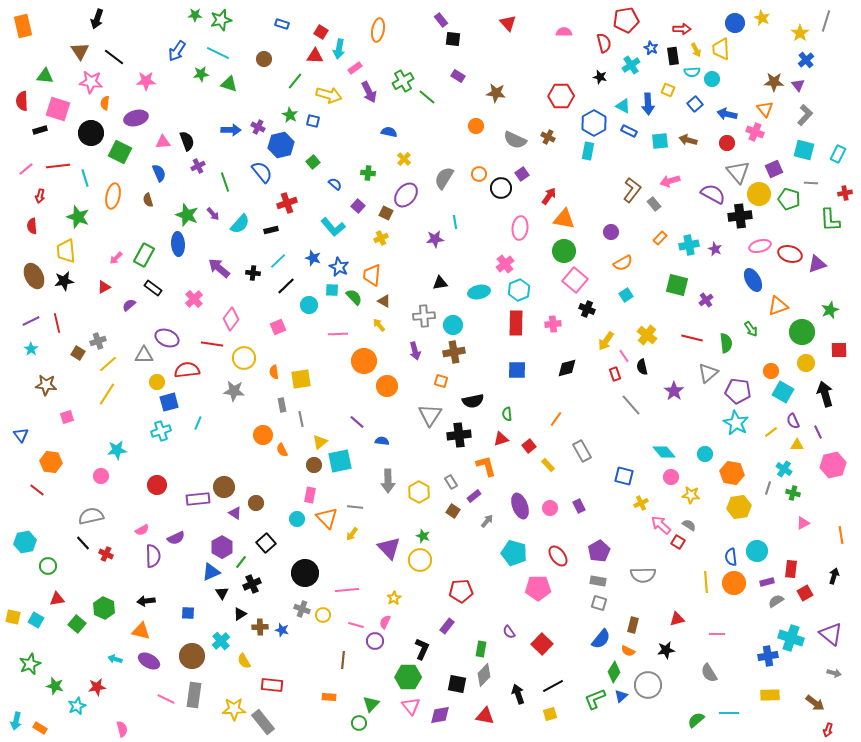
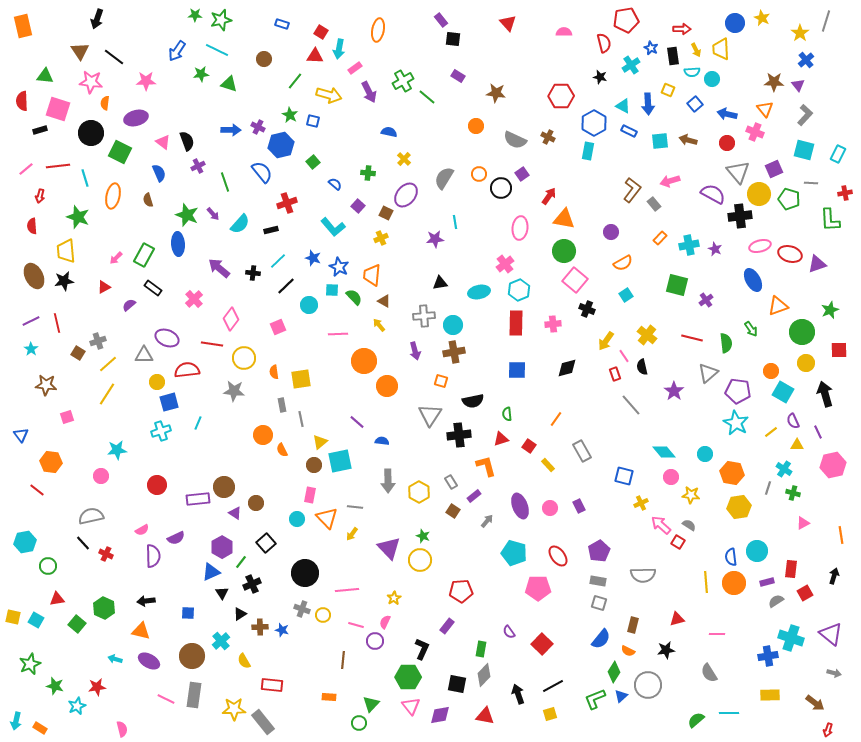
cyan line at (218, 53): moved 1 px left, 3 px up
pink triangle at (163, 142): rotated 42 degrees clockwise
red square at (529, 446): rotated 16 degrees counterclockwise
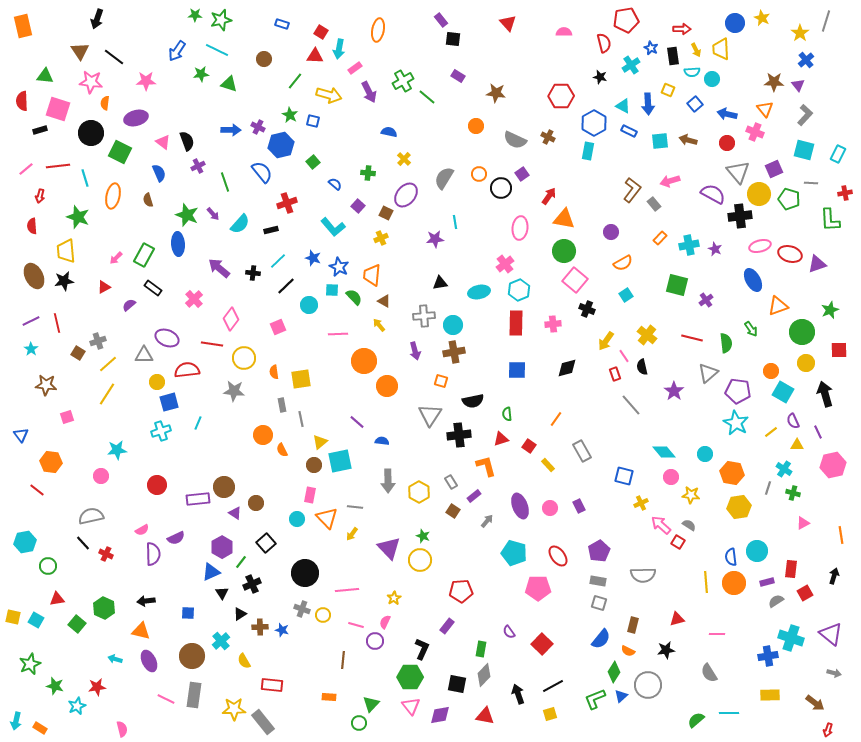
purple semicircle at (153, 556): moved 2 px up
purple ellipse at (149, 661): rotated 35 degrees clockwise
green hexagon at (408, 677): moved 2 px right
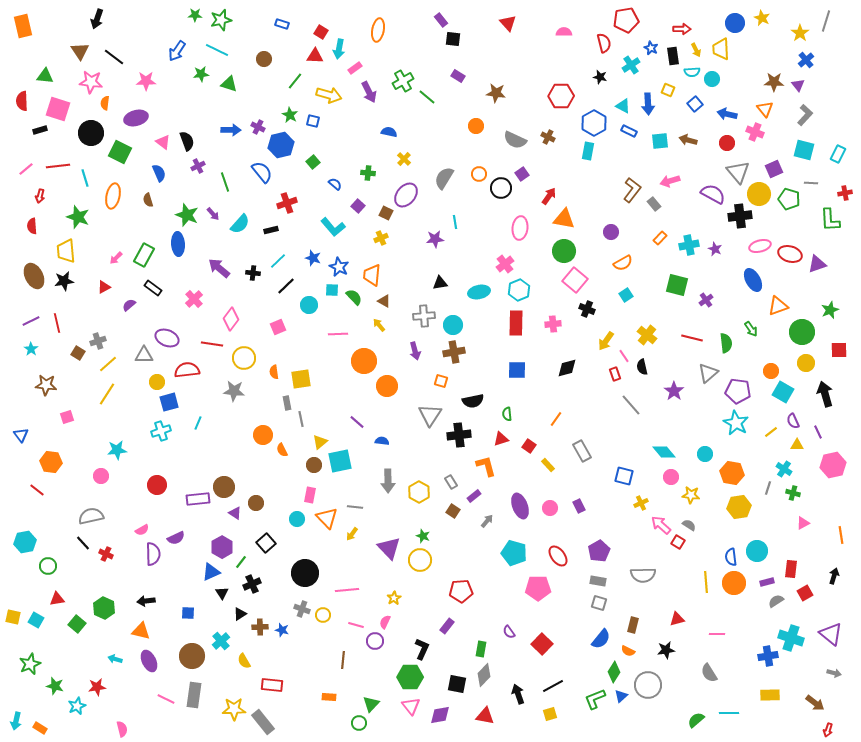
gray rectangle at (282, 405): moved 5 px right, 2 px up
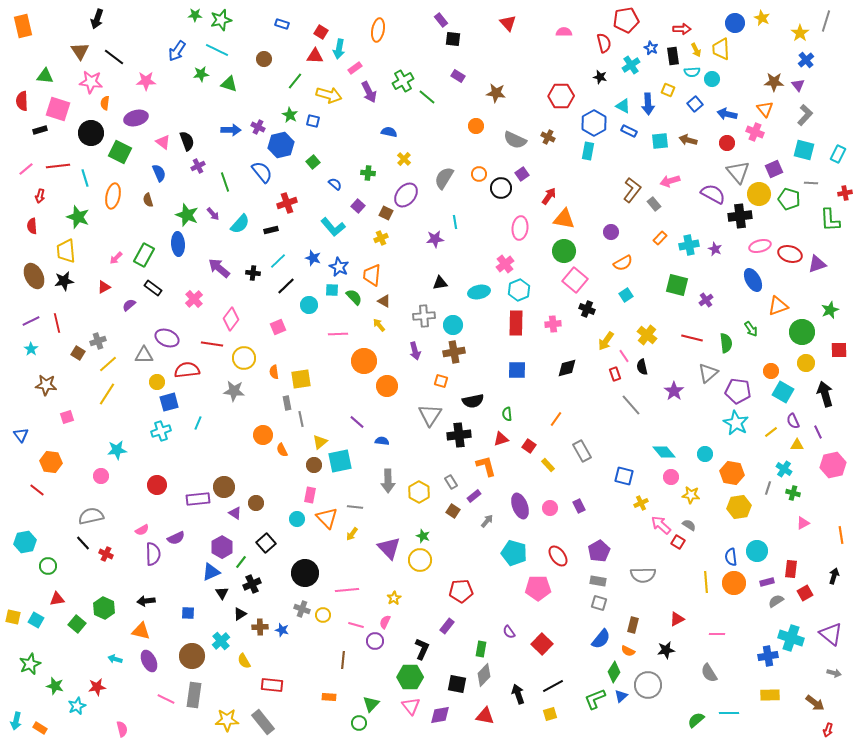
red triangle at (677, 619): rotated 14 degrees counterclockwise
yellow star at (234, 709): moved 7 px left, 11 px down
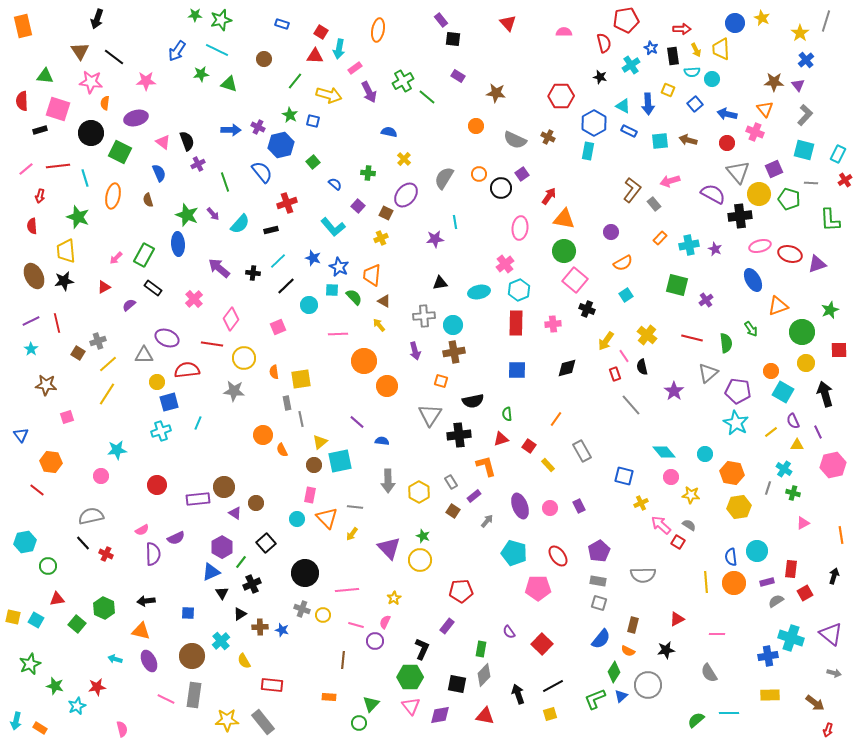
purple cross at (198, 166): moved 2 px up
red cross at (845, 193): moved 13 px up; rotated 24 degrees counterclockwise
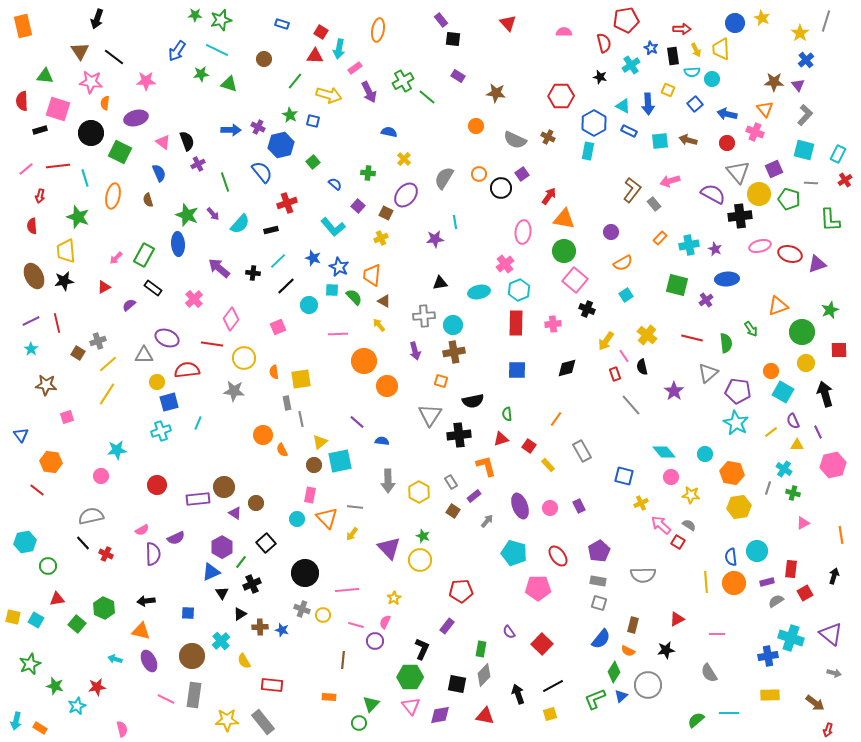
pink ellipse at (520, 228): moved 3 px right, 4 px down
blue ellipse at (753, 280): moved 26 px left, 1 px up; rotated 65 degrees counterclockwise
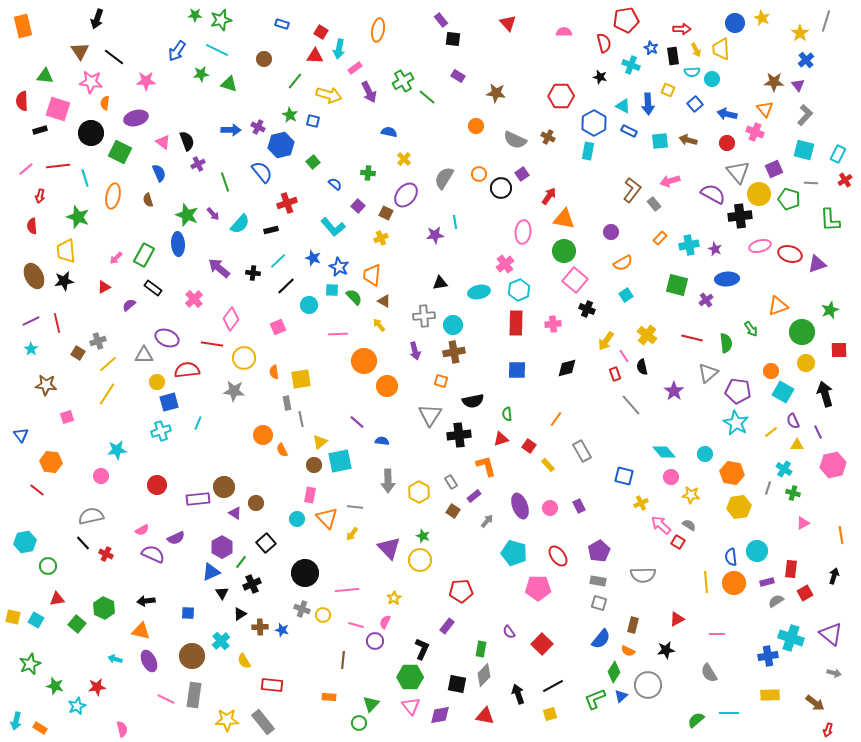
cyan cross at (631, 65): rotated 36 degrees counterclockwise
purple star at (435, 239): moved 4 px up
purple semicircle at (153, 554): rotated 65 degrees counterclockwise
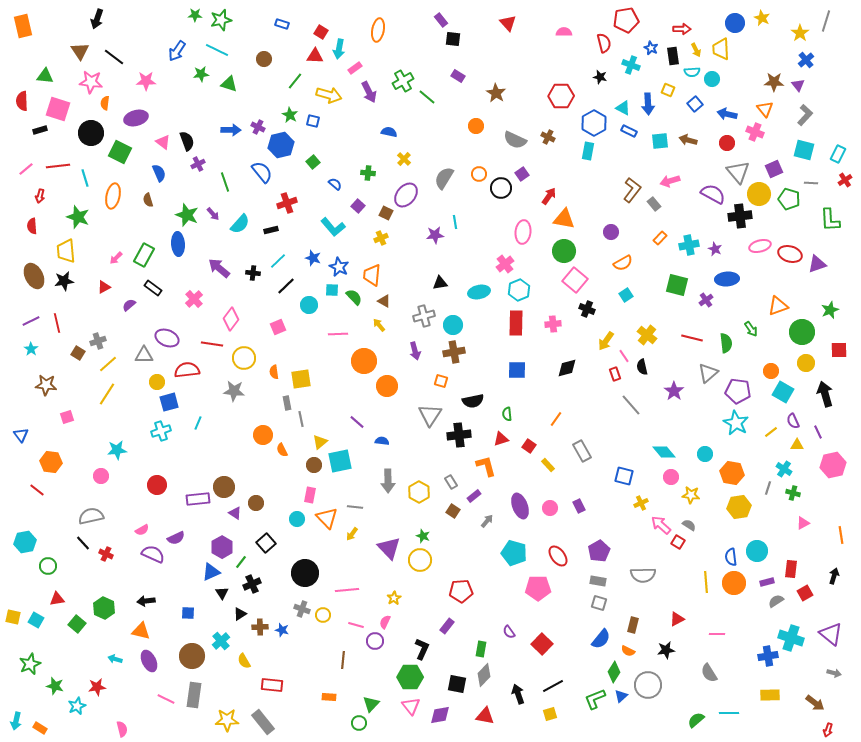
brown star at (496, 93): rotated 24 degrees clockwise
cyan triangle at (623, 106): moved 2 px down
gray cross at (424, 316): rotated 10 degrees counterclockwise
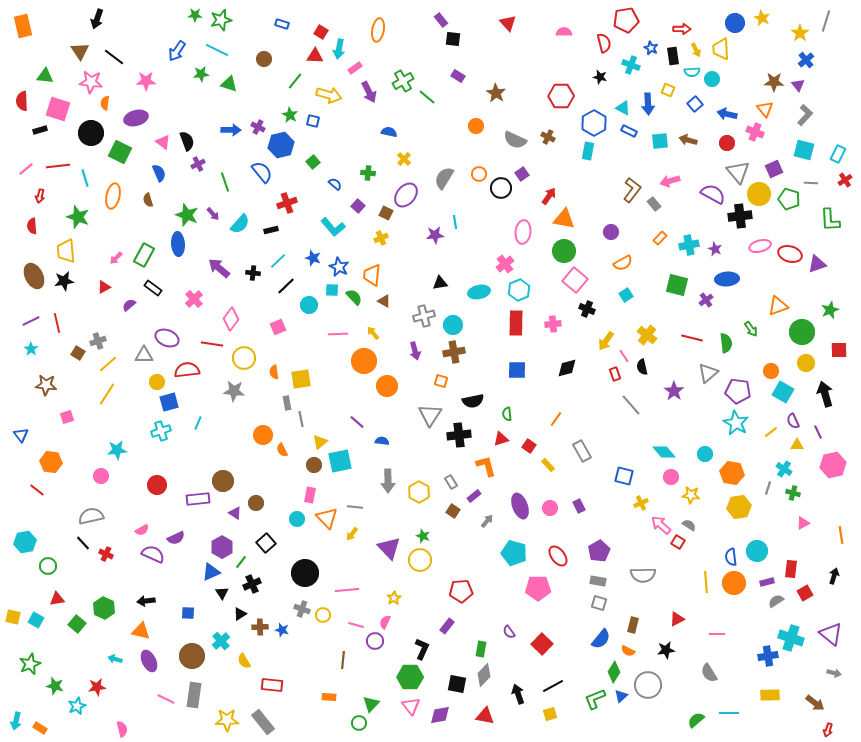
yellow arrow at (379, 325): moved 6 px left, 8 px down
brown circle at (224, 487): moved 1 px left, 6 px up
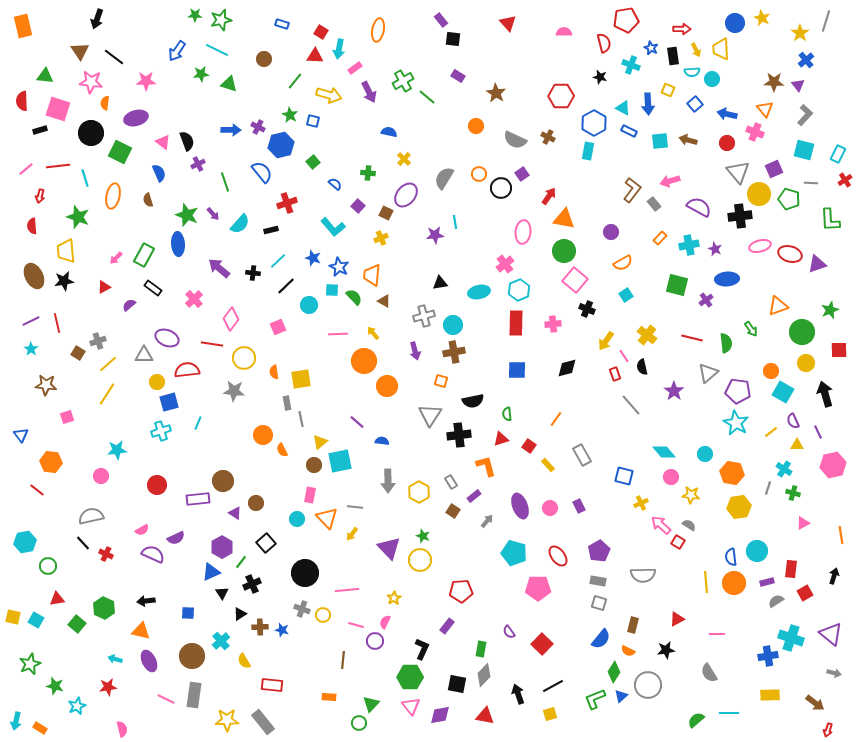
purple semicircle at (713, 194): moved 14 px left, 13 px down
gray rectangle at (582, 451): moved 4 px down
red star at (97, 687): moved 11 px right
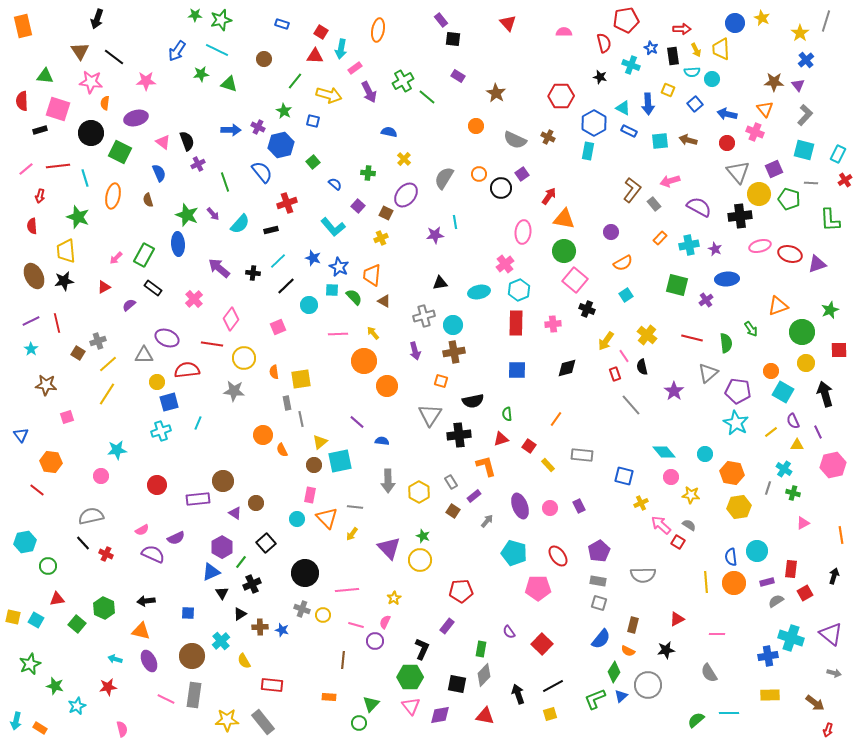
cyan arrow at (339, 49): moved 2 px right
green star at (290, 115): moved 6 px left, 4 px up
gray rectangle at (582, 455): rotated 55 degrees counterclockwise
